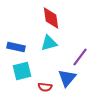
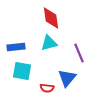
blue rectangle: rotated 18 degrees counterclockwise
purple line: moved 1 px left, 4 px up; rotated 60 degrees counterclockwise
cyan square: rotated 24 degrees clockwise
red semicircle: moved 2 px right, 1 px down
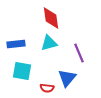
blue rectangle: moved 3 px up
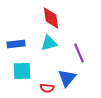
cyan square: rotated 12 degrees counterclockwise
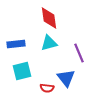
red diamond: moved 2 px left
cyan square: rotated 12 degrees counterclockwise
blue triangle: moved 1 px left; rotated 18 degrees counterclockwise
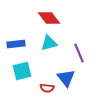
red diamond: rotated 30 degrees counterclockwise
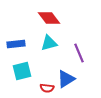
blue triangle: moved 1 px down; rotated 36 degrees clockwise
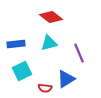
red diamond: moved 2 px right, 1 px up; rotated 15 degrees counterclockwise
cyan square: rotated 12 degrees counterclockwise
red semicircle: moved 2 px left
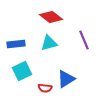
purple line: moved 5 px right, 13 px up
